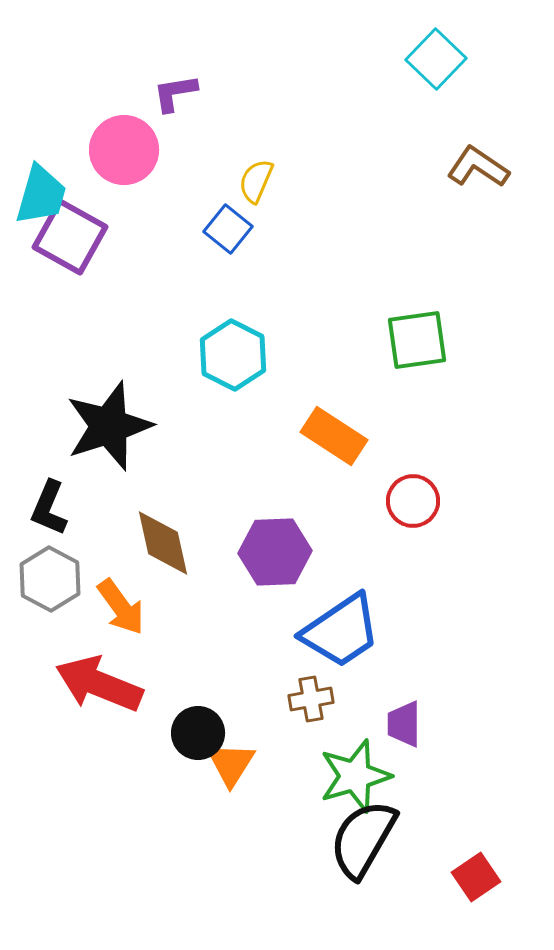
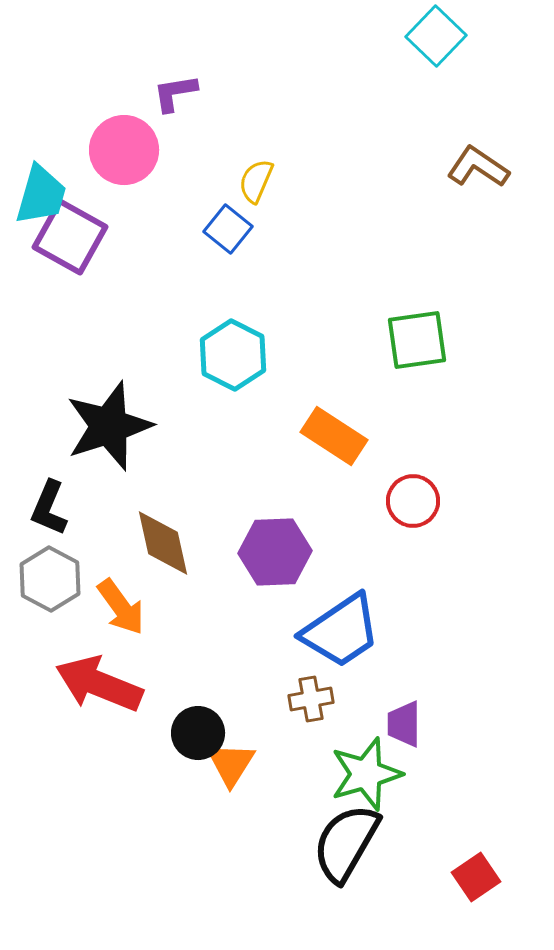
cyan square: moved 23 px up
green star: moved 11 px right, 2 px up
black semicircle: moved 17 px left, 4 px down
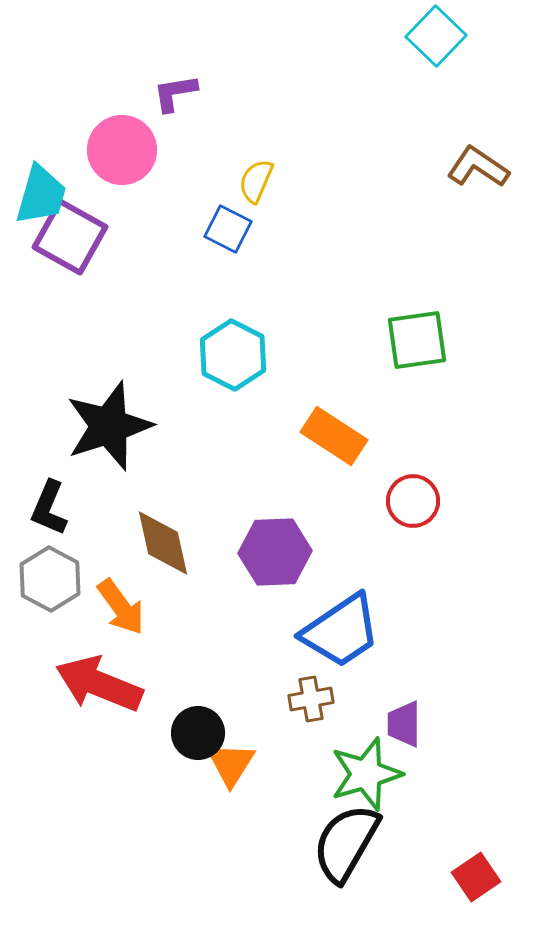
pink circle: moved 2 px left
blue square: rotated 12 degrees counterclockwise
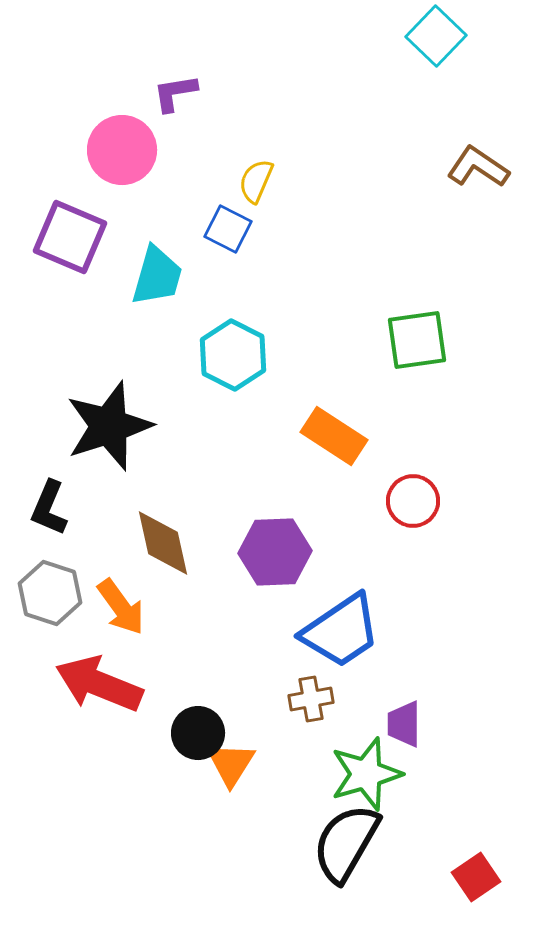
cyan trapezoid: moved 116 px right, 81 px down
purple square: rotated 6 degrees counterclockwise
gray hexagon: moved 14 px down; rotated 10 degrees counterclockwise
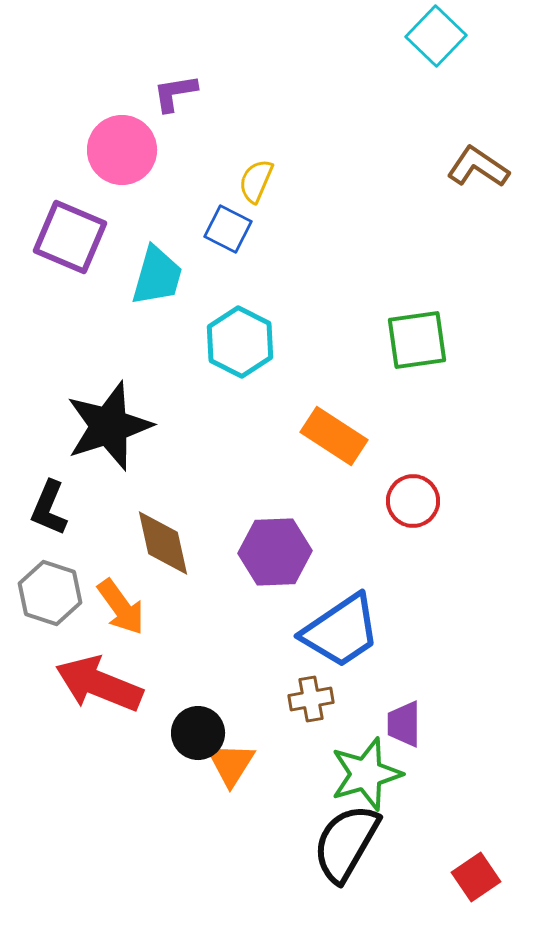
cyan hexagon: moved 7 px right, 13 px up
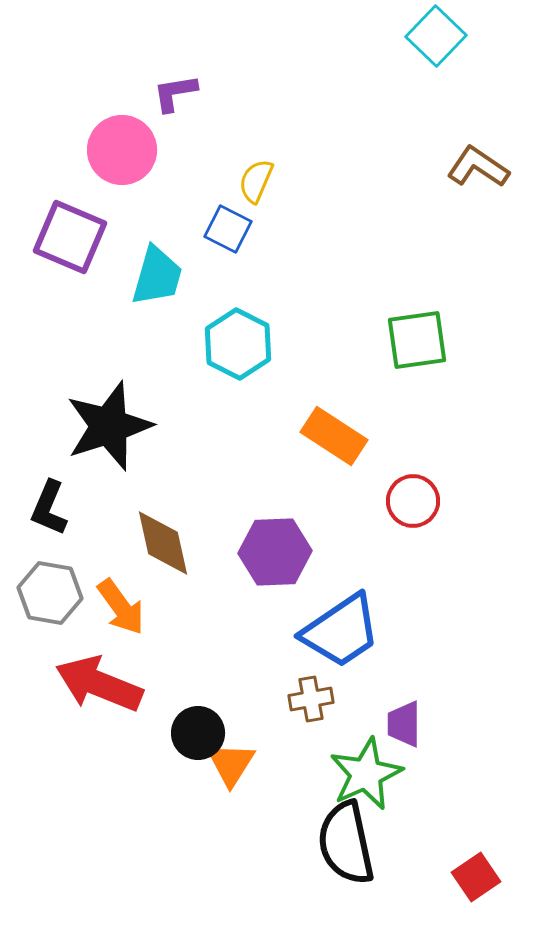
cyan hexagon: moved 2 px left, 2 px down
gray hexagon: rotated 8 degrees counterclockwise
green star: rotated 8 degrees counterclockwise
black semicircle: rotated 42 degrees counterclockwise
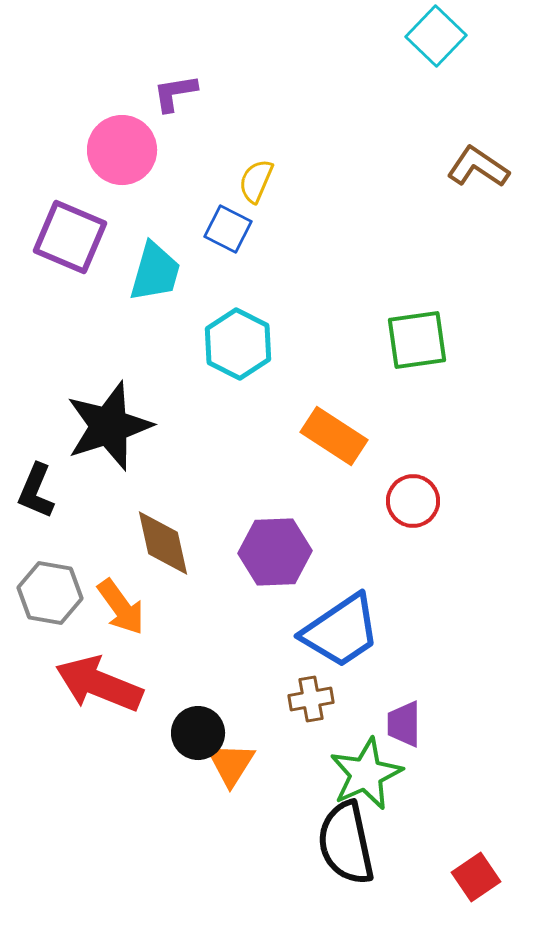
cyan trapezoid: moved 2 px left, 4 px up
black L-shape: moved 13 px left, 17 px up
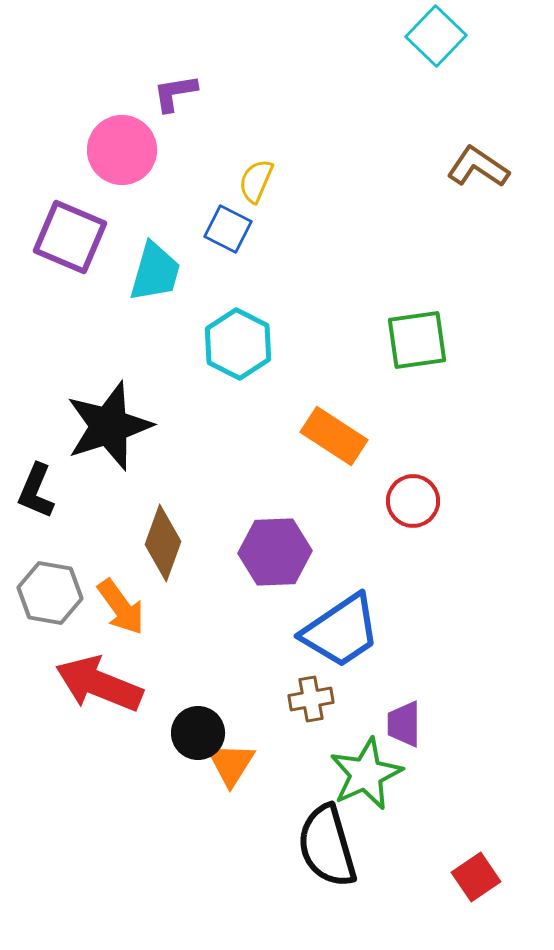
brown diamond: rotated 32 degrees clockwise
black semicircle: moved 19 px left, 3 px down; rotated 4 degrees counterclockwise
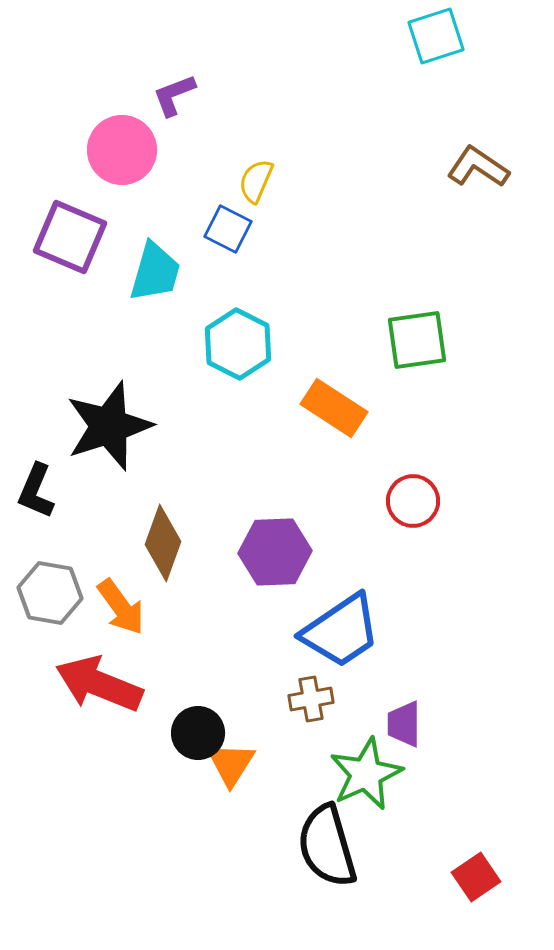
cyan square: rotated 28 degrees clockwise
purple L-shape: moved 1 px left, 2 px down; rotated 12 degrees counterclockwise
orange rectangle: moved 28 px up
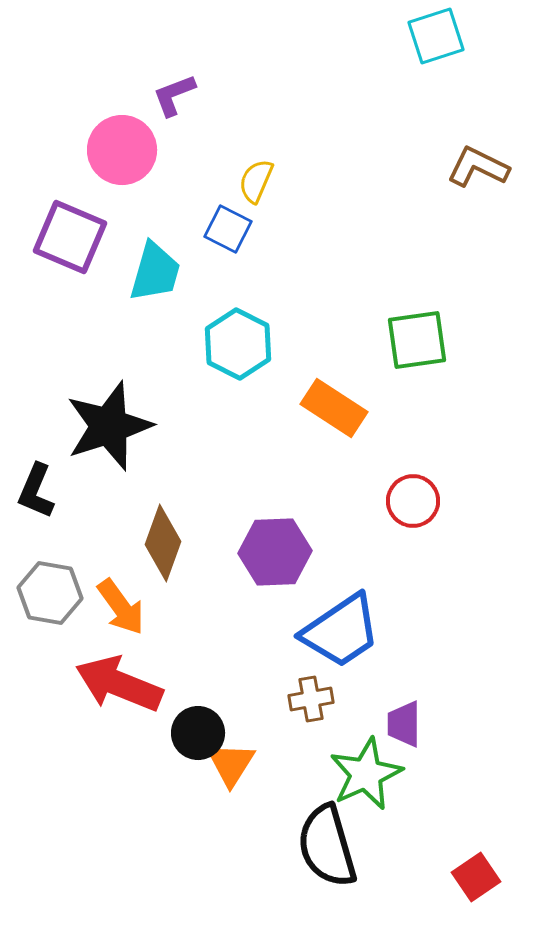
brown L-shape: rotated 8 degrees counterclockwise
red arrow: moved 20 px right
